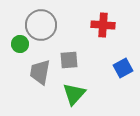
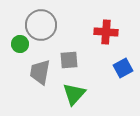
red cross: moved 3 px right, 7 px down
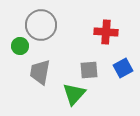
green circle: moved 2 px down
gray square: moved 20 px right, 10 px down
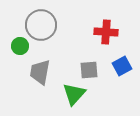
blue square: moved 1 px left, 2 px up
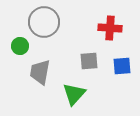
gray circle: moved 3 px right, 3 px up
red cross: moved 4 px right, 4 px up
blue square: rotated 24 degrees clockwise
gray square: moved 9 px up
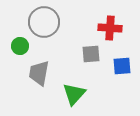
gray square: moved 2 px right, 7 px up
gray trapezoid: moved 1 px left, 1 px down
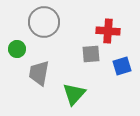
red cross: moved 2 px left, 3 px down
green circle: moved 3 px left, 3 px down
blue square: rotated 12 degrees counterclockwise
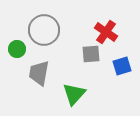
gray circle: moved 8 px down
red cross: moved 2 px left, 1 px down; rotated 30 degrees clockwise
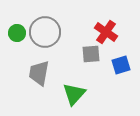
gray circle: moved 1 px right, 2 px down
green circle: moved 16 px up
blue square: moved 1 px left, 1 px up
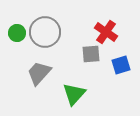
gray trapezoid: rotated 32 degrees clockwise
